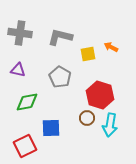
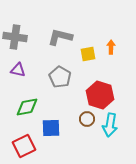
gray cross: moved 5 px left, 4 px down
orange arrow: rotated 64 degrees clockwise
green diamond: moved 5 px down
brown circle: moved 1 px down
red square: moved 1 px left
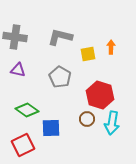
green diamond: moved 3 px down; rotated 45 degrees clockwise
cyan arrow: moved 2 px right, 2 px up
red square: moved 1 px left, 1 px up
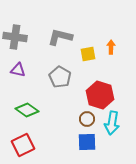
blue square: moved 36 px right, 14 px down
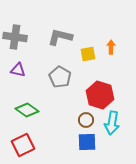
brown circle: moved 1 px left, 1 px down
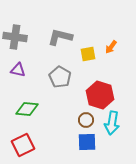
orange arrow: rotated 144 degrees counterclockwise
green diamond: moved 1 px up; rotated 30 degrees counterclockwise
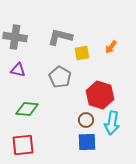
yellow square: moved 6 px left, 1 px up
red square: rotated 20 degrees clockwise
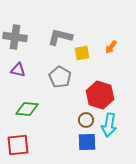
cyan arrow: moved 3 px left, 2 px down
red square: moved 5 px left
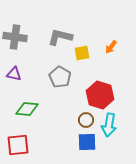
purple triangle: moved 4 px left, 4 px down
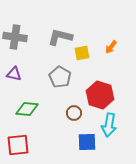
brown circle: moved 12 px left, 7 px up
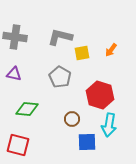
orange arrow: moved 3 px down
brown circle: moved 2 px left, 6 px down
red square: rotated 20 degrees clockwise
